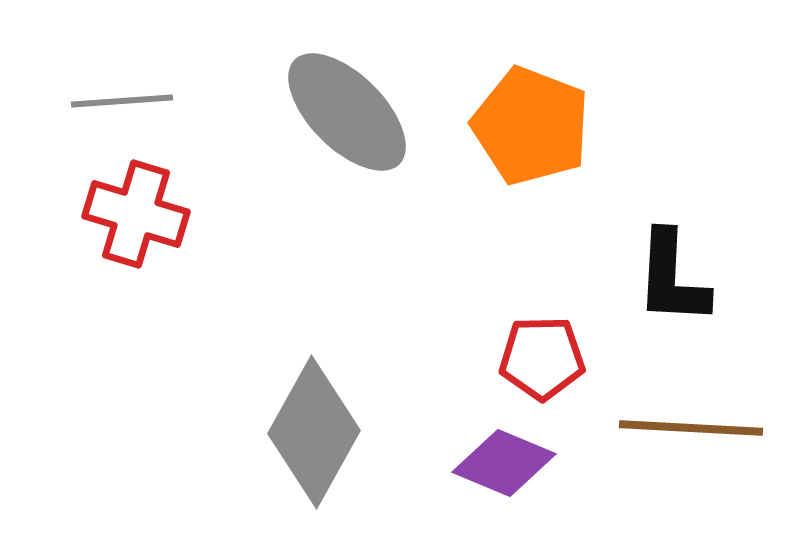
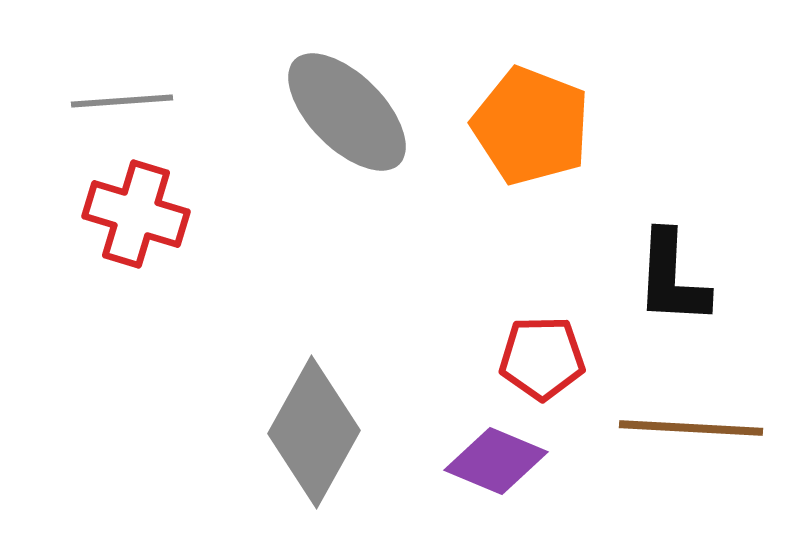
purple diamond: moved 8 px left, 2 px up
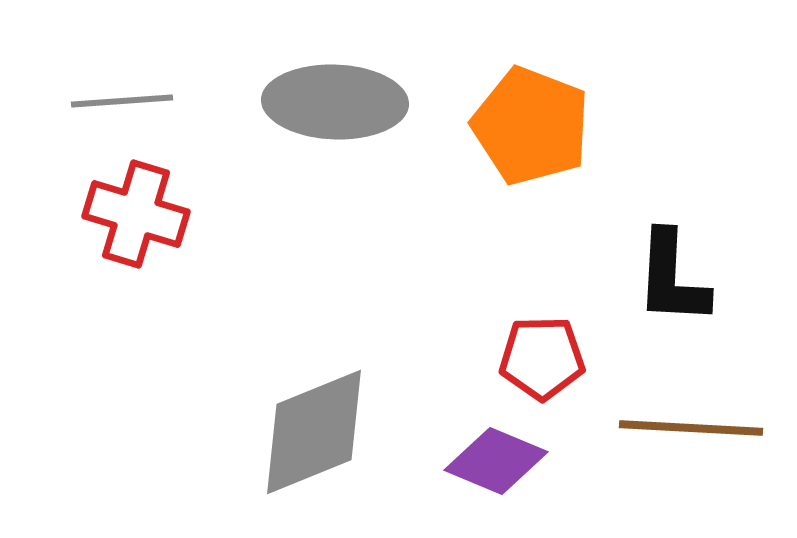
gray ellipse: moved 12 px left, 10 px up; rotated 43 degrees counterclockwise
gray diamond: rotated 39 degrees clockwise
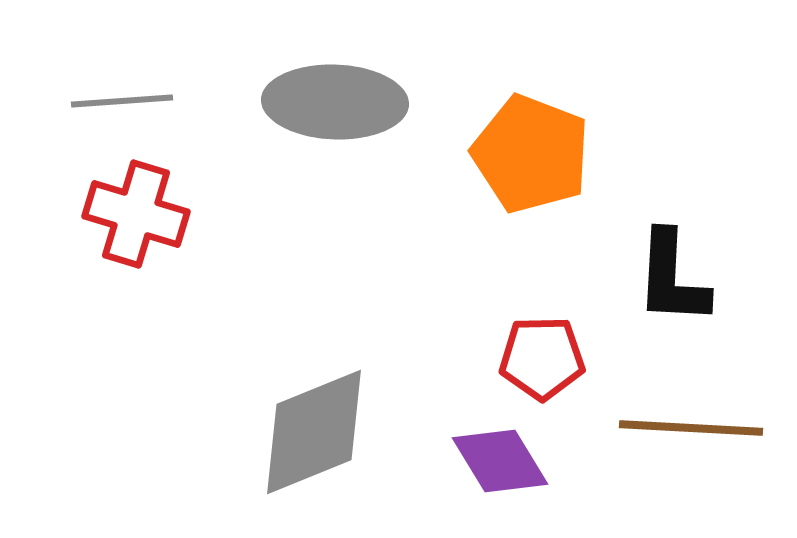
orange pentagon: moved 28 px down
purple diamond: moved 4 px right; rotated 36 degrees clockwise
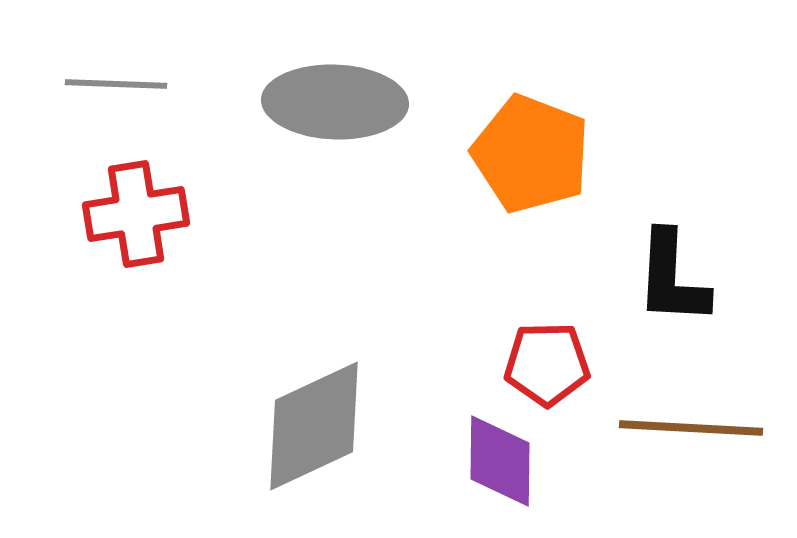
gray line: moved 6 px left, 17 px up; rotated 6 degrees clockwise
red cross: rotated 26 degrees counterclockwise
red pentagon: moved 5 px right, 6 px down
gray diamond: moved 6 px up; rotated 3 degrees counterclockwise
purple diamond: rotated 32 degrees clockwise
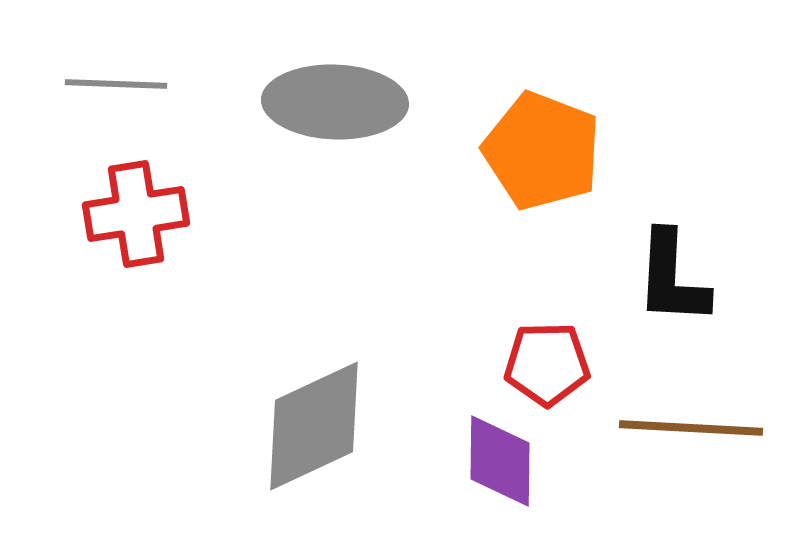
orange pentagon: moved 11 px right, 3 px up
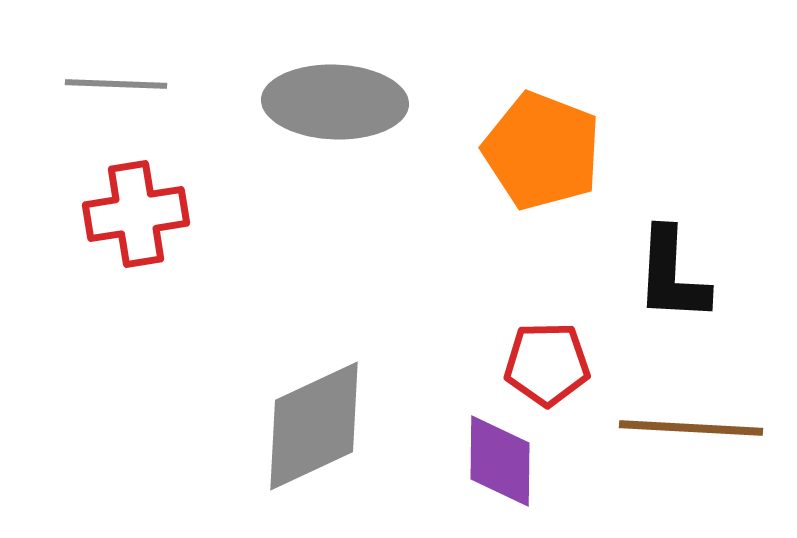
black L-shape: moved 3 px up
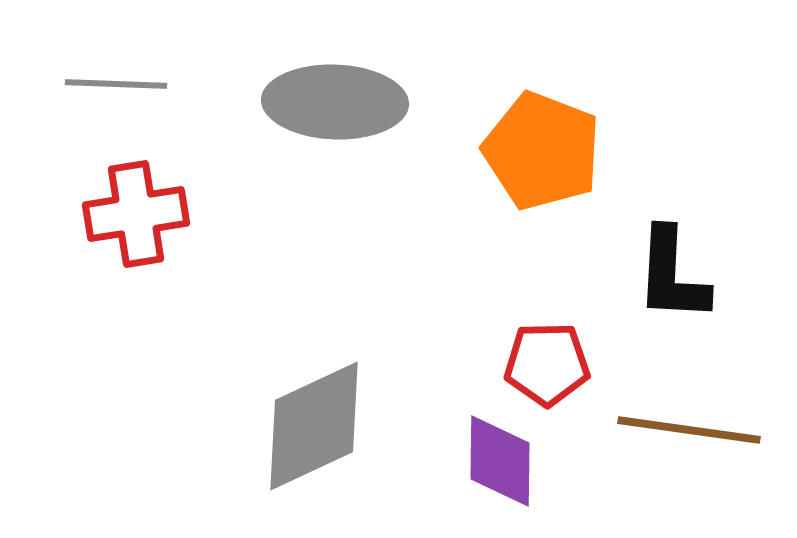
brown line: moved 2 px left, 2 px down; rotated 5 degrees clockwise
